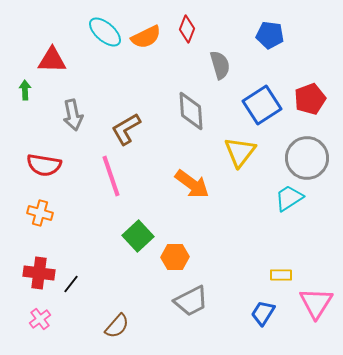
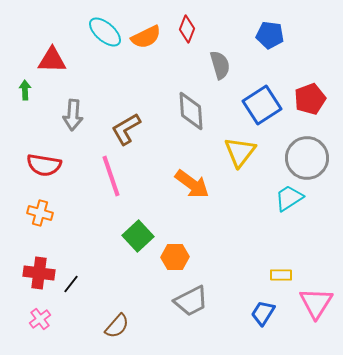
gray arrow: rotated 16 degrees clockwise
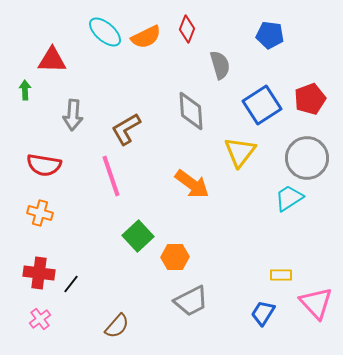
pink triangle: rotated 15 degrees counterclockwise
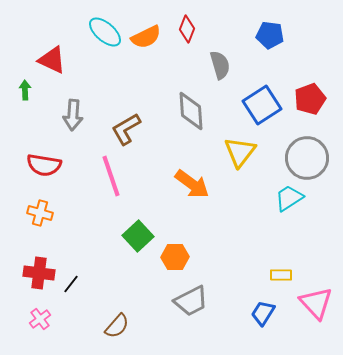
red triangle: rotated 24 degrees clockwise
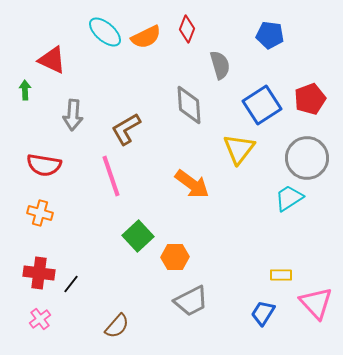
gray diamond: moved 2 px left, 6 px up
yellow triangle: moved 1 px left, 3 px up
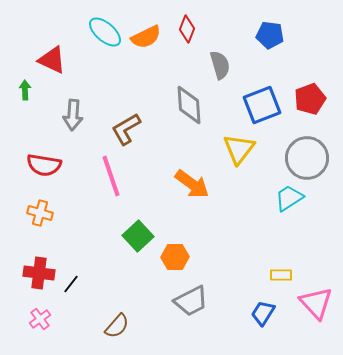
blue square: rotated 12 degrees clockwise
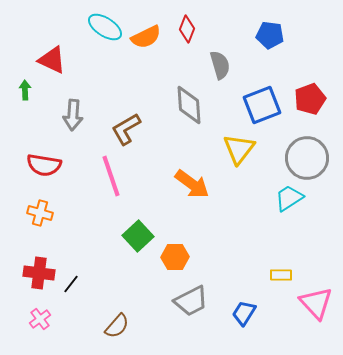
cyan ellipse: moved 5 px up; rotated 8 degrees counterclockwise
blue trapezoid: moved 19 px left
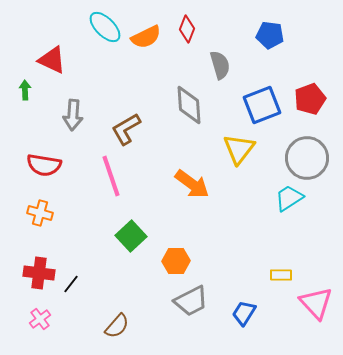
cyan ellipse: rotated 12 degrees clockwise
green square: moved 7 px left
orange hexagon: moved 1 px right, 4 px down
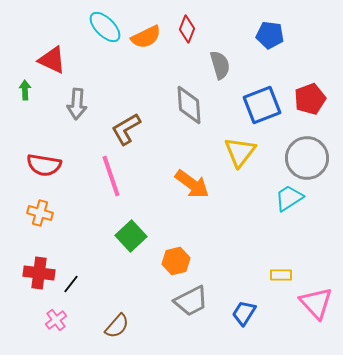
gray arrow: moved 4 px right, 11 px up
yellow triangle: moved 1 px right, 3 px down
orange hexagon: rotated 12 degrees counterclockwise
pink cross: moved 16 px right, 1 px down
